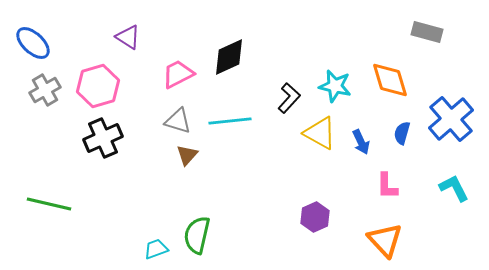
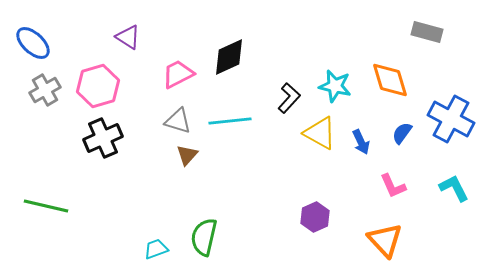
blue cross: rotated 21 degrees counterclockwise
blue semicircle: rotated 20 degrees clockwise
pink L-shape: moved 6 px right; rotated 24 degrees counterclockwise
green line: moved 3 px left, 2 px down
green semicircle: moved 7 px right, 2 px down
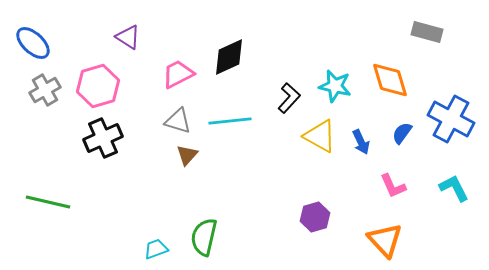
yellow triangle: moved 3 px down
green line: moved 2 px right, 4 px up
purple hexagon: rotated 8 degrees clockwise
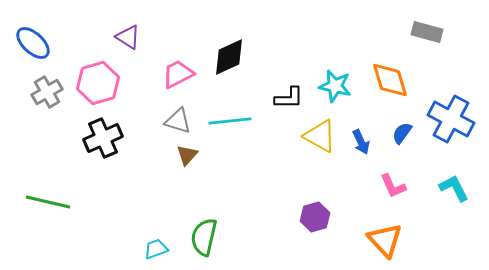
pink hexagon: moved 3 px up
gray cross: moved 2 px right, 2 px down
black L-shape: rotated 48 degrees clockwise
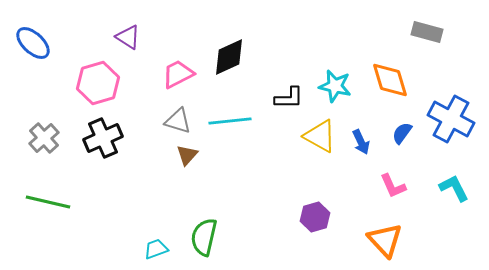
gray cross: moved 3 px left, 46 px down; rotated 12 degrees counterclockwise
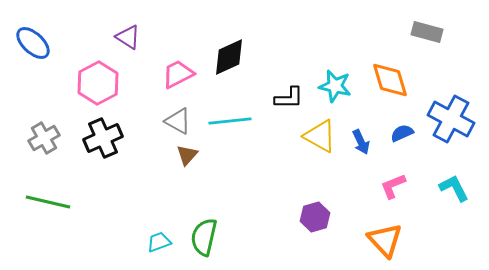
pink hexagon: rotated 12 degrees counterclockwise
gray triangle: rotated 12 degrees clockwise
blue semicircle: rotated 30 degrees clockwise
gray cross: rotated 12 degrees clockwise
pink L-shape: rotated 92 degrees clockwise
cyan trapezoid: moved 3 px right, 7 px up
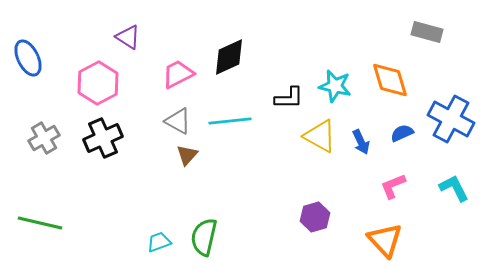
blue ellipse: moved 5 px left, 15 px down; rotated 21 degrees clockwise
green line: moved 8 px left, 21 px down
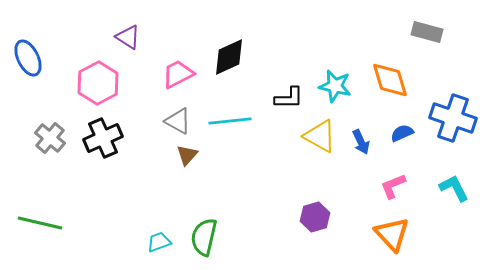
blue cross: moved 2 px right, 1 px up; rotated 9 degrees counterclockwise
gray cross: moved 6 px right; rotated 20 degrees counterclockwise
orange triangle: moved 7 px right, 6 px up
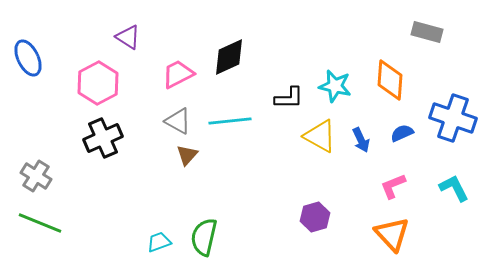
orange diamond: rotated 21 degrees clockwise
gray cross: moved 14 px left, 38 px down; rotated 8 degrees counterclockwise
blue arrow: moved 2 px up
green line: rotated 9 degrees clockwise
